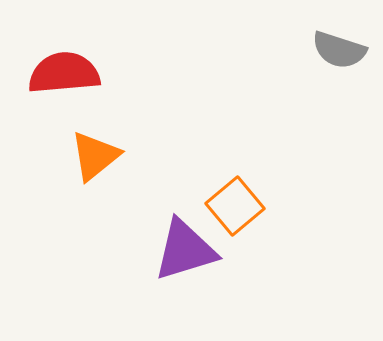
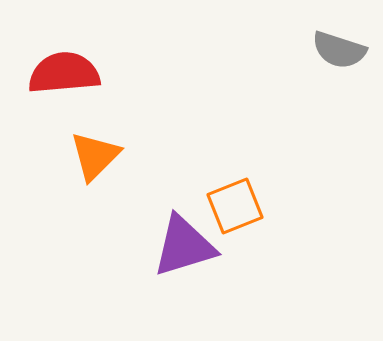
orange triangle: rotated 6 degrees counterclockwise
orange square: rotated 18 degrees clockwise
purple triangle: moved 1 px left, 4 px up
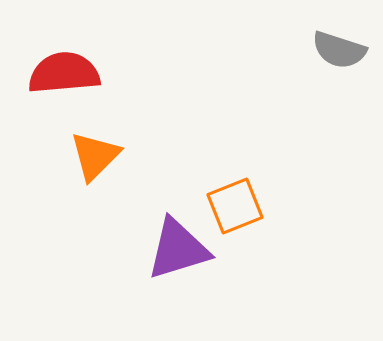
purple triangle: moved 6 px left, 3 px down
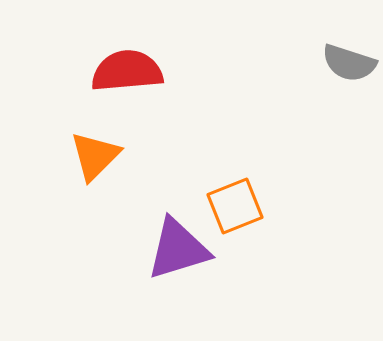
gray semicircle: moved 10 px right, 13 px down
red semicircle: moved 63 px right, 2 px up
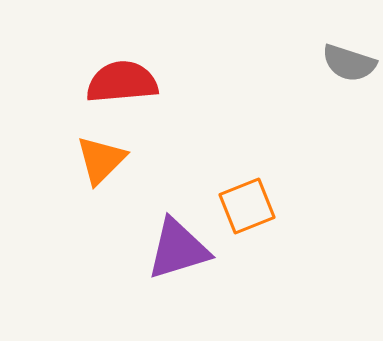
red semicircle: moved 5 px left, 11 px down
orange triangle: moved 6 px right, 4 px down
orange square: moved 12 px right
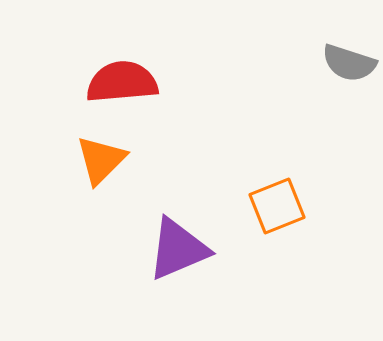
orange square: moved 30 px right
purple triangle: rotated 6 degrees counterclockwise
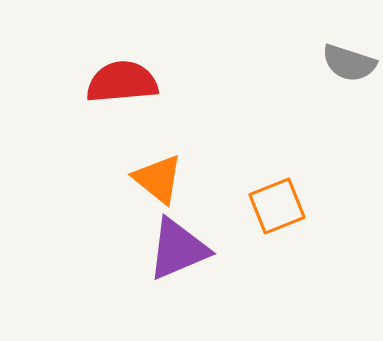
orange triangle: moved 57 px right, 19 px down; rotated 36 degrees counterclockwise
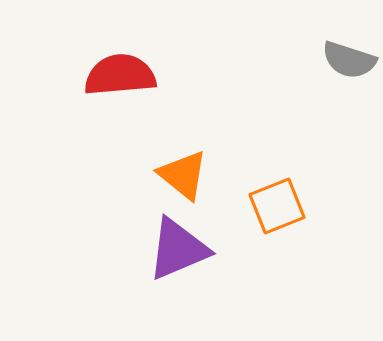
gray semicircle: moved 3 px up
red semicircle: moved 2 px left, 7 px up
orange triangle: moved 25 px right, 4 px up
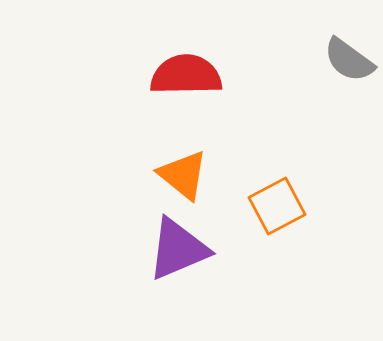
gray semicircle: rotated 18 degrees clockwise
red semicircle: moved 66 px right; rotated 4 degrees clockwise
orange square: rotated 6 degrees counterclockwise
